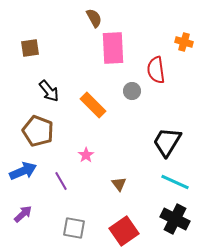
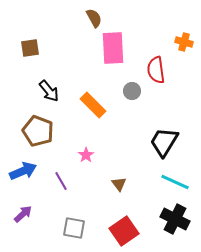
black trapezoid: moved 3 px left
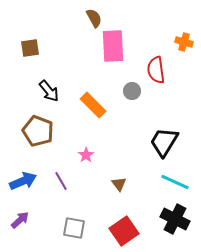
pink rectangle: moved 2 px up
blue arrow: moved 10 px down
purple arrow: moved 3 px left, 6 px down
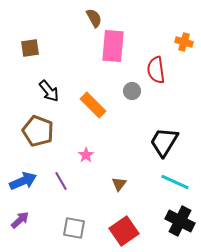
pink rectangle: rotated 8 degrees clockwise
brown triangle: rotated 14 degrees clockwise
black cross: moved 5 px right, 2 px down
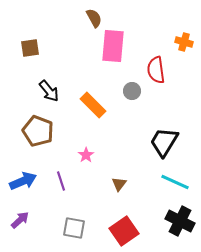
purple line: rotated 12 degrees clockwise
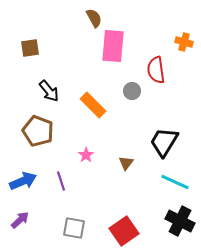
brown triangle: moved 7 px right, 21 px up
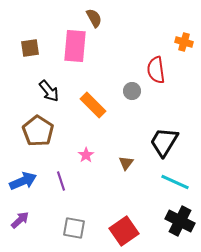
pink rectangle: moved 38 px left
brown pentagon: rotated 12 degrees clockwise
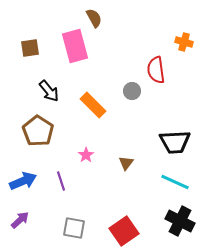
pink rectangle: rotated 20 degrees counterclockwise
black trapezoid: moved 11 px right; rotated 124 degrees counterclockwise
